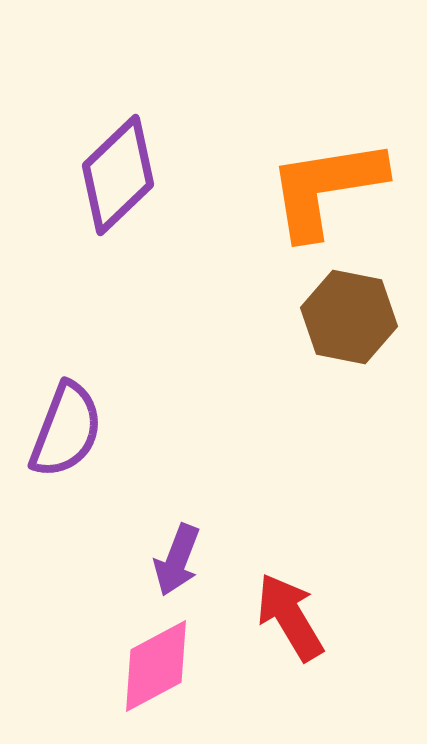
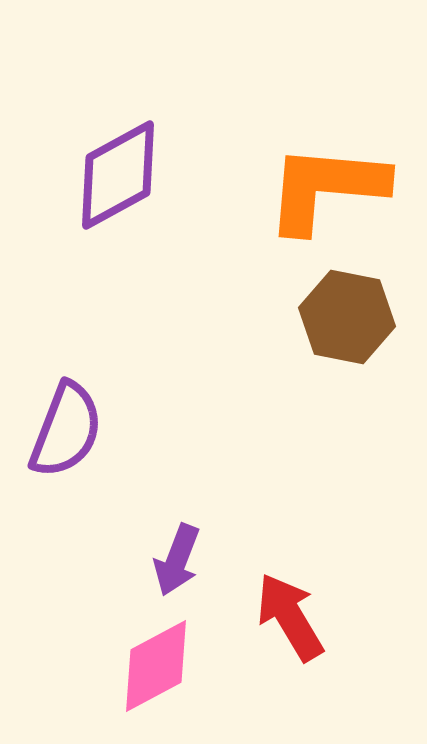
purple diamond: rotated 15 degrees clockwise
orange L-shape: rotated 14 degrees clockwise
brown hexagon: moved 2 px left
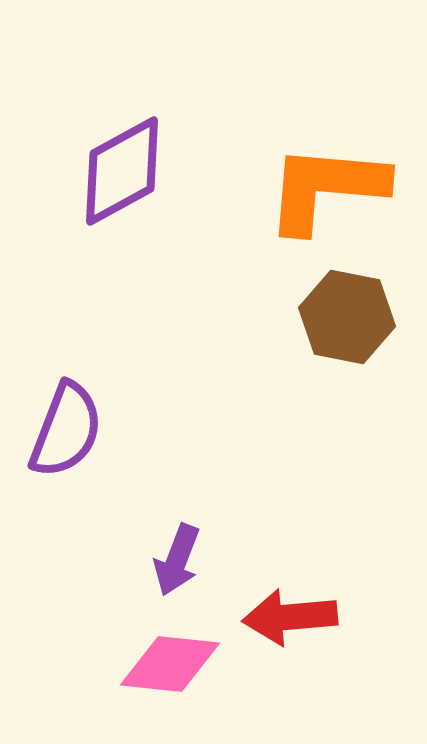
purple diamond: moved 4 px right, 4 px up
red arrow: rotated 64 degrees counterclockwise
pink diamond: moved 14 px right, 2 px up; rotated 34 degrees clockwise
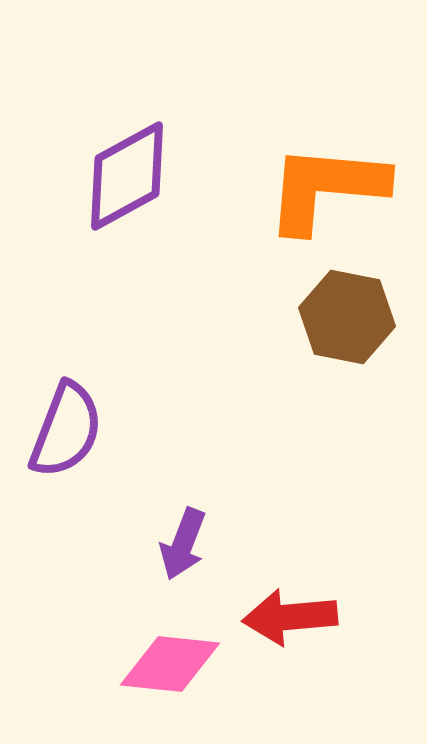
purple diamond: moved 5 px right, 5 px down
purple arrow: moved 6 px right, 16 px up
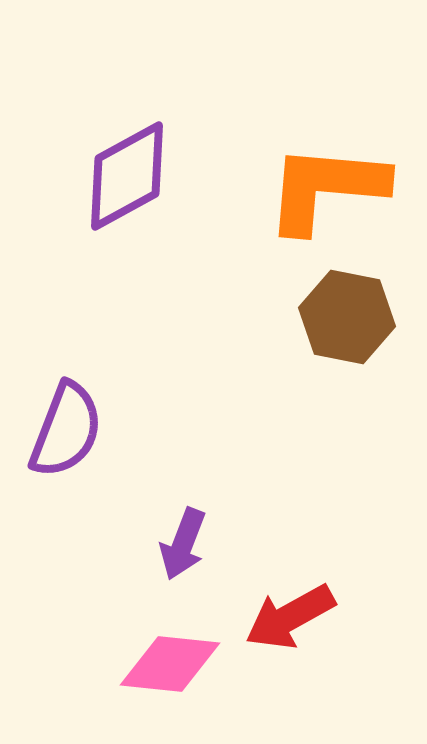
red arrow: rotated 24 degrees counterclockwise
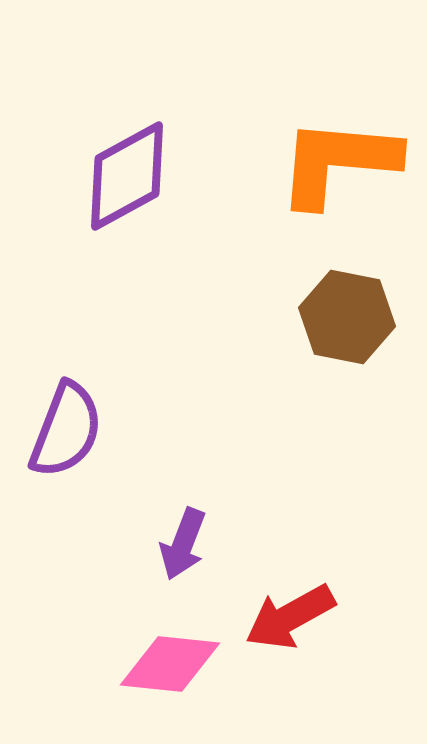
orange L-shape: moved 12 px right, 26 px up
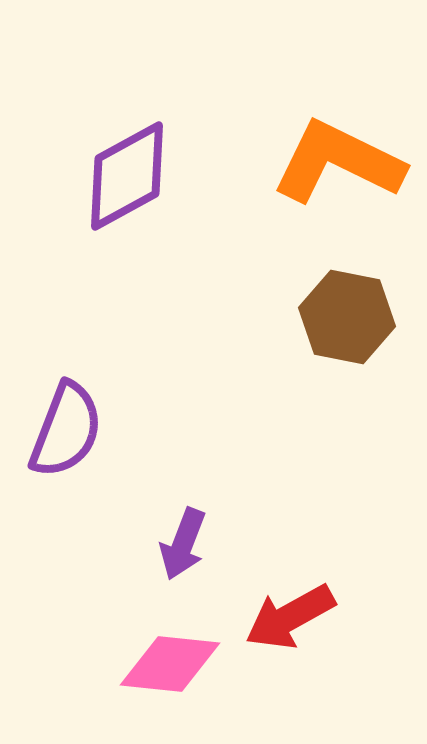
orange L-shape: rotated 21 degrees clockwise
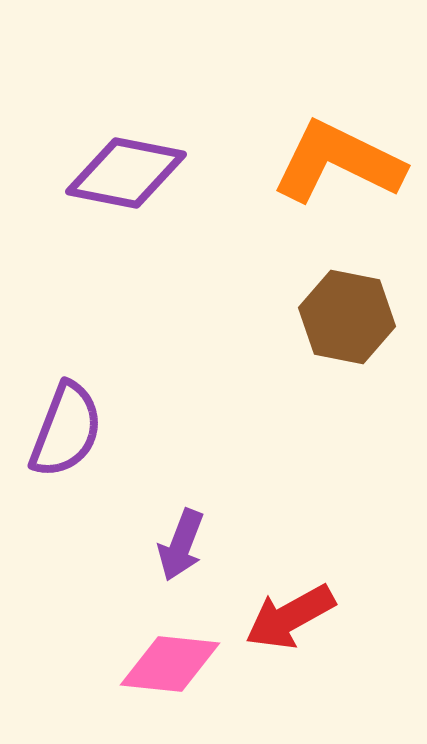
purple diamond: moved 1 px left, 3 px up; rotated 40 degrees clockwise
purple arrow: moved 2 px left, 1 px down
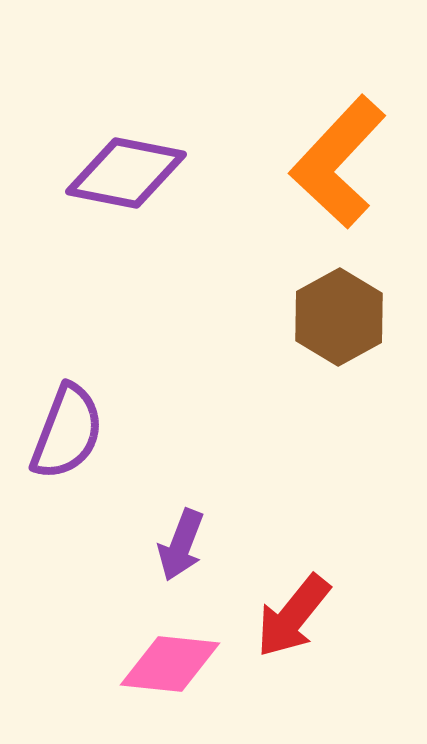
orange L-shape: rotated 73 degrees counterclockwise
brown hexagon: moved 8 px left; rotated 20 degrees clockwise
purple semicircle: moved 1 px right, 2 px down
red arrow: moved 3 px right, 1 px up; rotated 22 degrees counterclockwise
